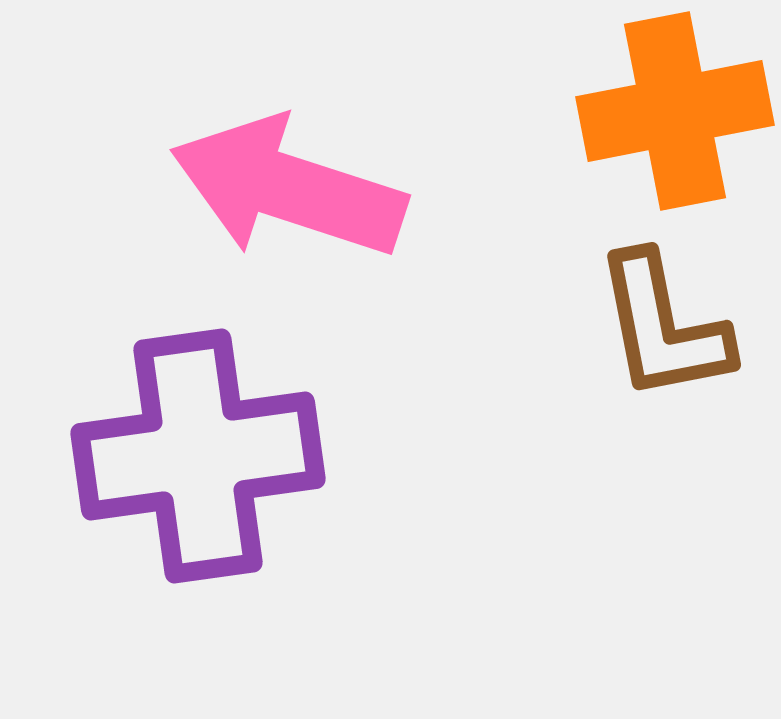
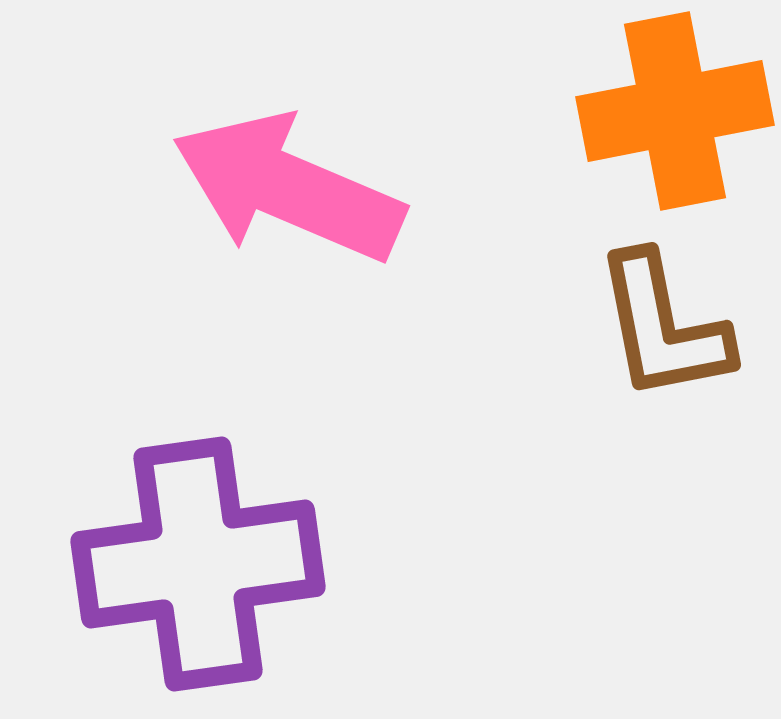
pink arrow: rotated 5 degrees clockwise
purple cross: moved 108 px down
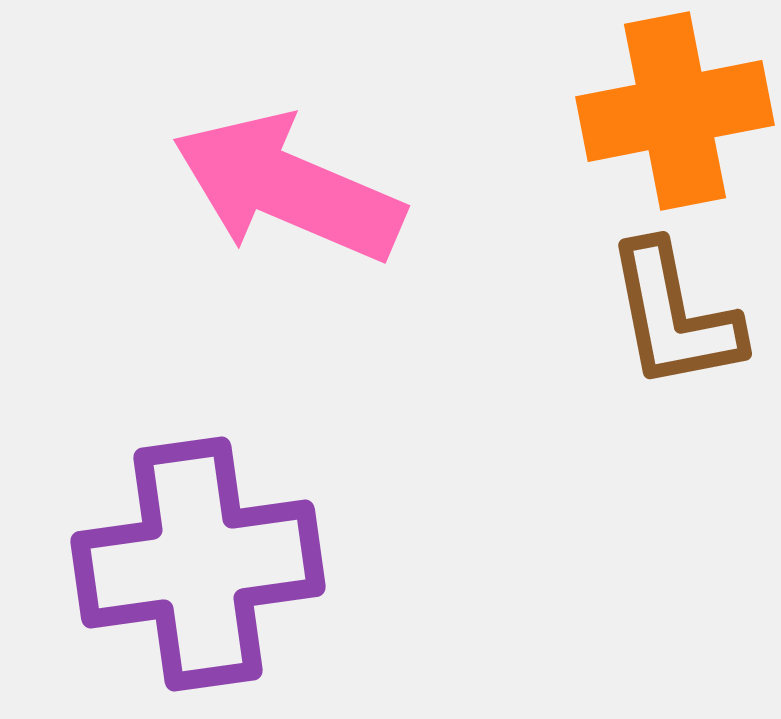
brown L-shape: moved 11 px right, 11 px up
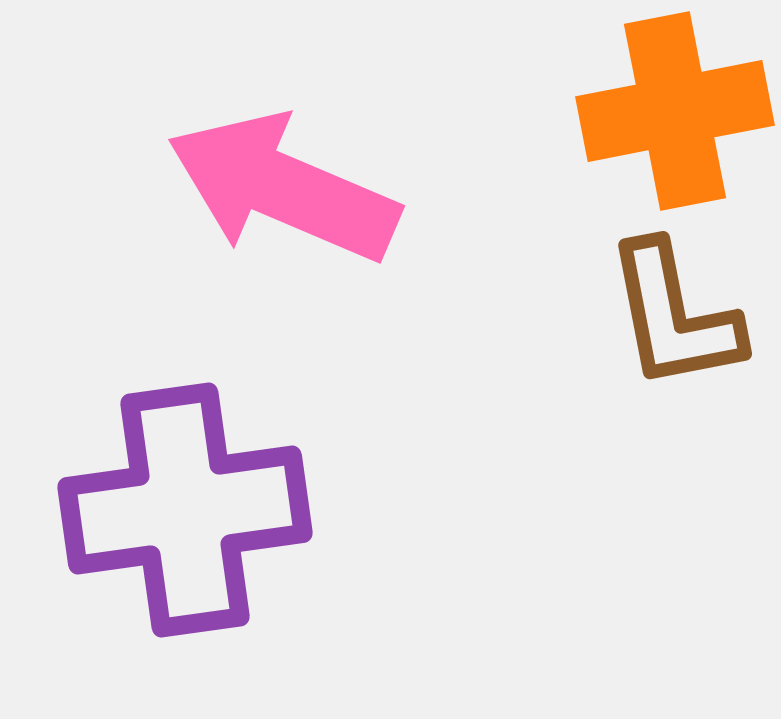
pink arrow: moved 5 px left
purple cross: moved 13 px left, 54 px up
